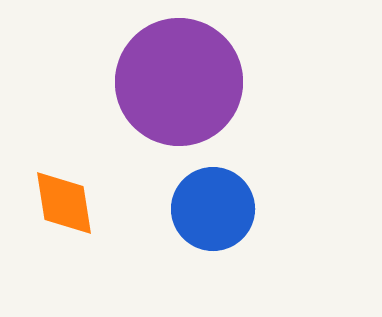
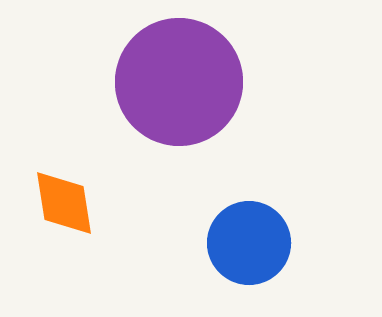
blue circle: moved 36 px right, 34 px down
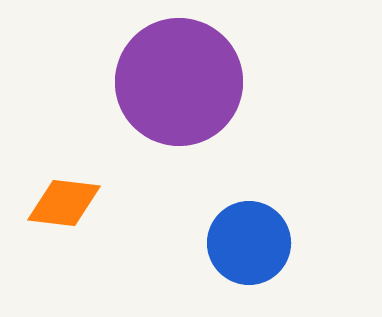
orange diamond: rotated 74 degrees counterclockwise
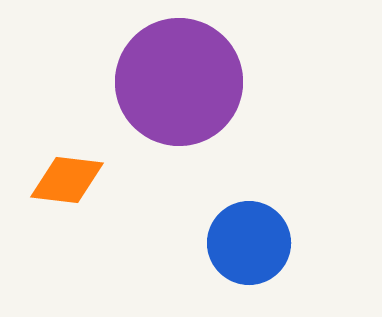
orange diamond: moved 3 px right, 23 px up
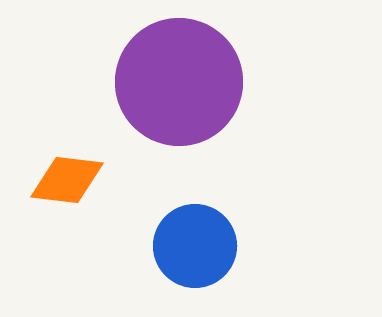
blue circle: moved 54 px left, 3 px down
